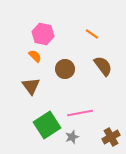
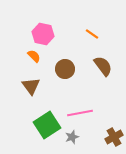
orange semicircle: moved 1 px left
brown cross: moved 3 px right
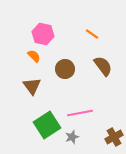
brown triangle: moved 1 px right
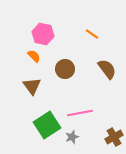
brown semicircle: moved 4 px right, 3 px down
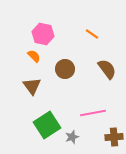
pink line: moved 13 px right
brown cross: rotated 24 degrees clockwise
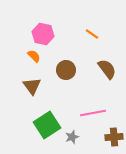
brown circle: moved 1 px right, 1 px down
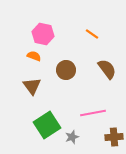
orange semicircle: rotated 24 degrees counterclockwise
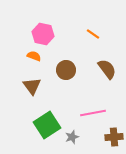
orange line: moved 1 px right
